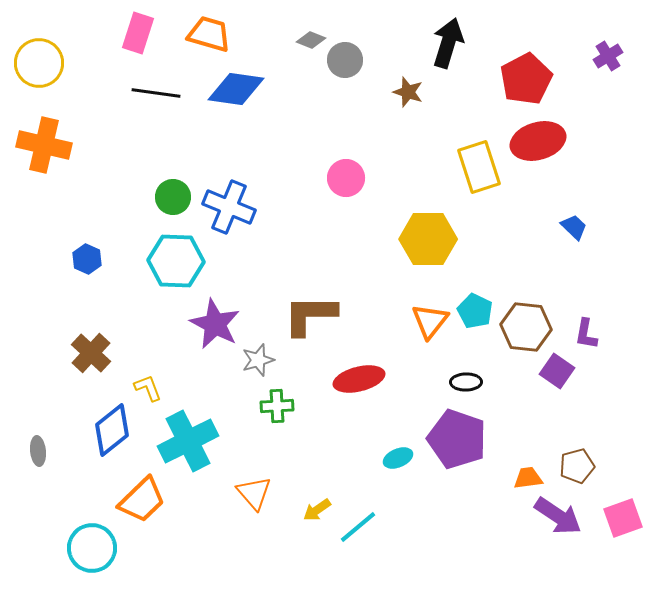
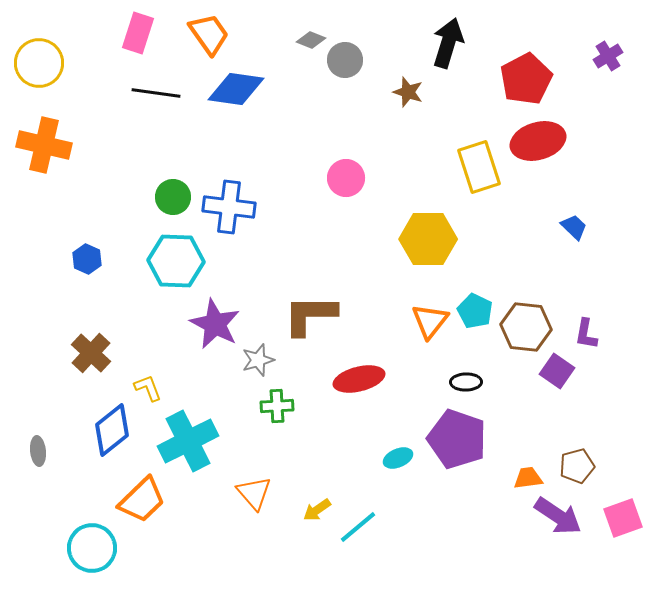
orange trapezoid at (209, 34): rotated 39 degrees clockwise
blue cross at (229, 207): rotated 15 degrees counterclockwise
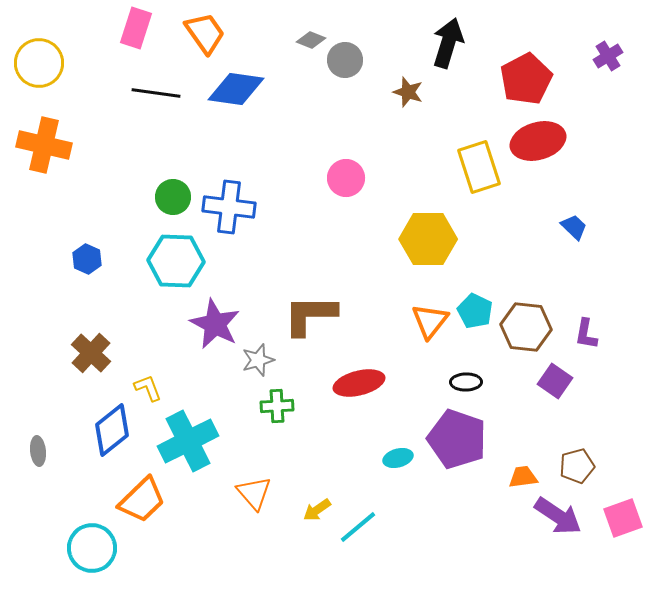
pink rectangle at (138, 33): moved 2 px left, 5 px up
orange trapezoid at (209, 34): moved 4 px left, 1 px up
purple square at (557, 371): moved 2 px left, 10 px down
red ellipse at (359, 379): moved 4 px down
cyan ellipse at (398, 458): rotated 8 degrees clockwise
orange trapezoid at (528, 478): moved 5 px left, 1 px up
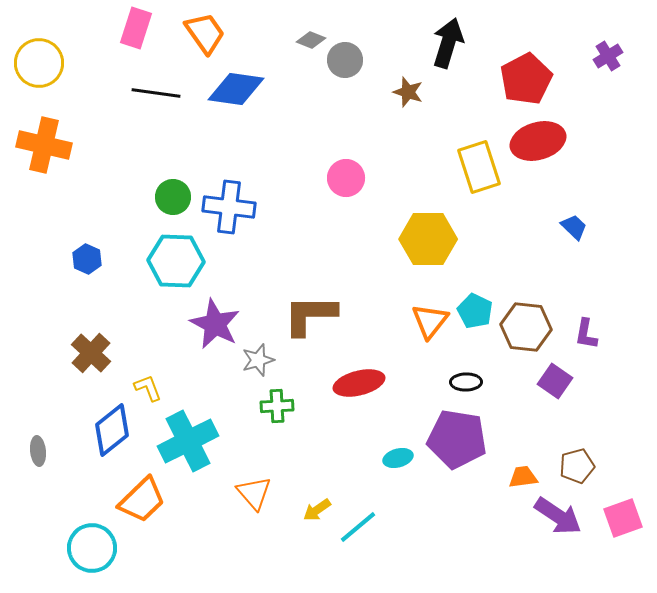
purple pentagon at (457, 439): rotated 10 degrees counterclockwise
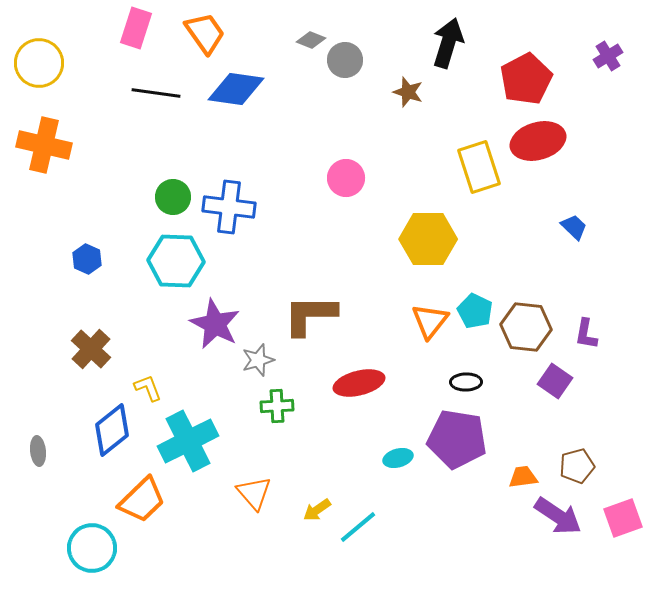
brown cross at (91, 353): moved 4 px up
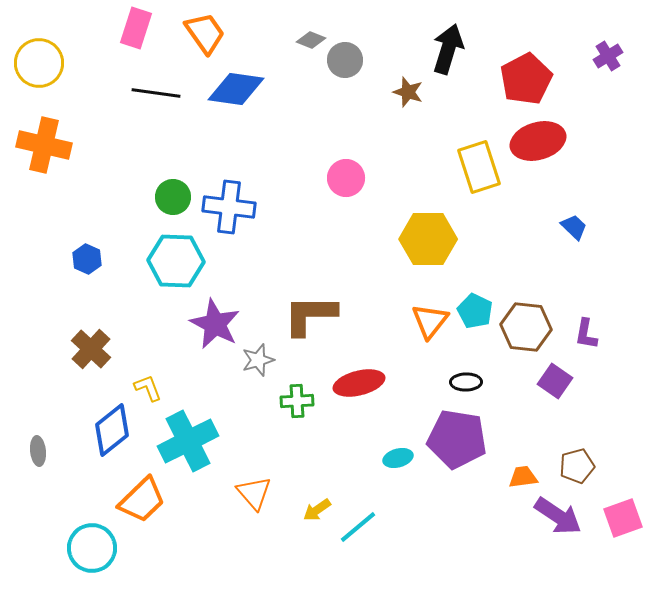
black arrow at (448, 43): moved 6 px down
green cross at (277, 406): moved 20 px right, 5 px up
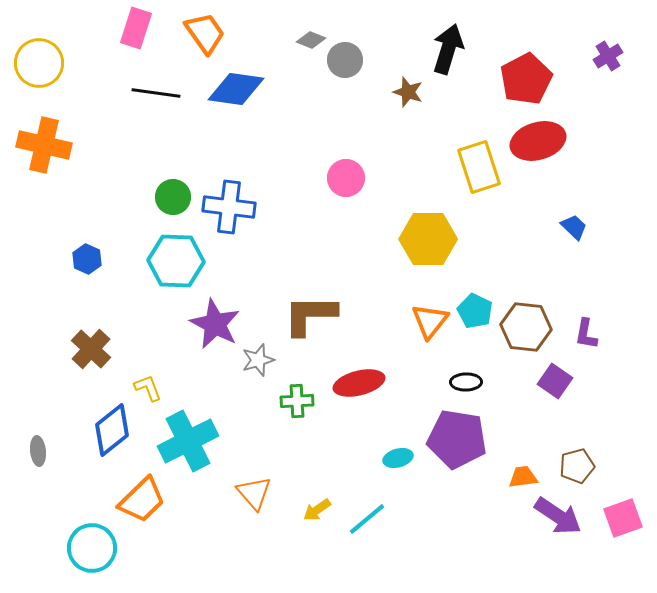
cyan line at (358, 527): moved 9 px right, 8 px up
